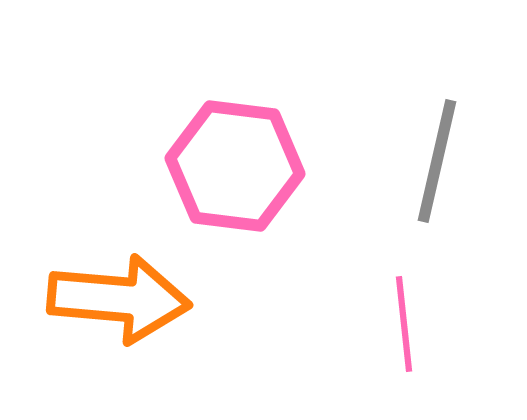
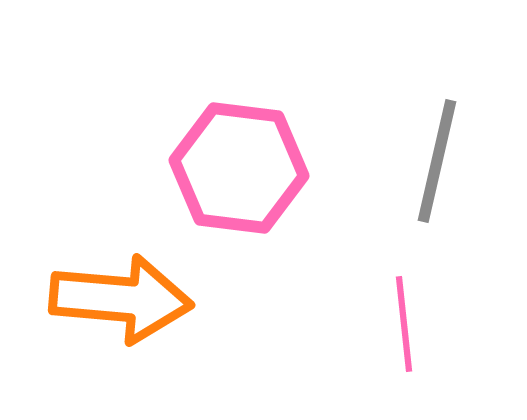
pink hexagon: moved 4 px right, 2 px down
orange arrow: moved 2 px right
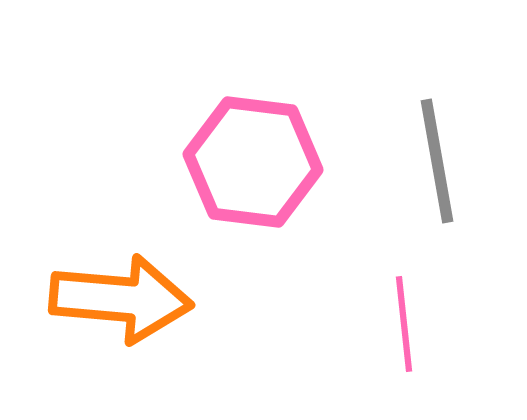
gray line: rotated 23 degrees counterclockwise
pink hexagon: moved 14 px right, 6 px up
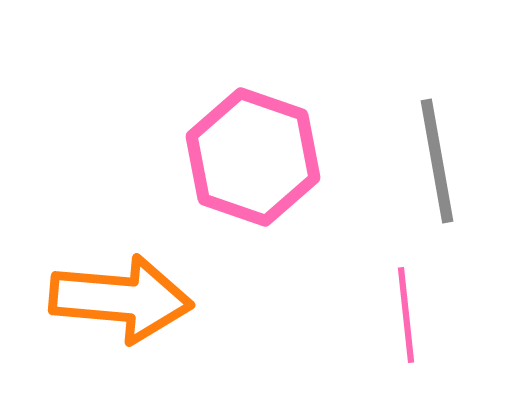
pink hexagon: moved 5 px up; rotated 12 degrees clockwise
pink line: moved 2 px right, 9 px up
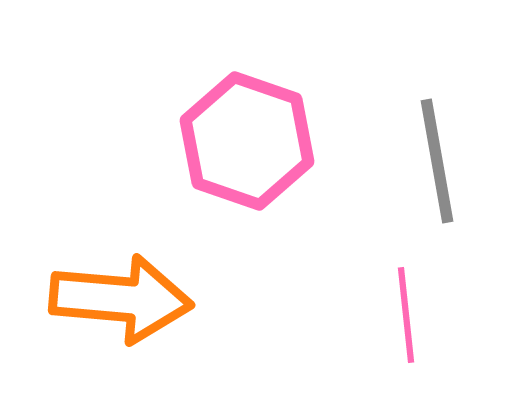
pink hexagon: moved 6 px left, 16 px up
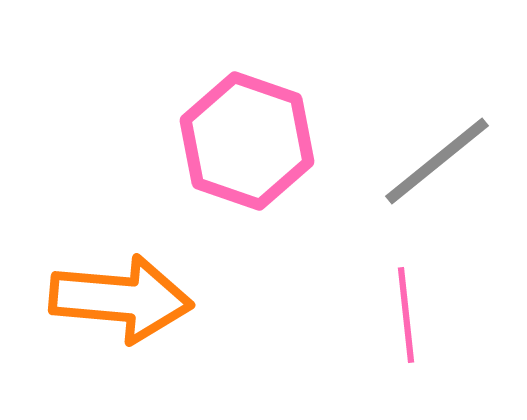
gray line: rotated 61 degrees clockwise
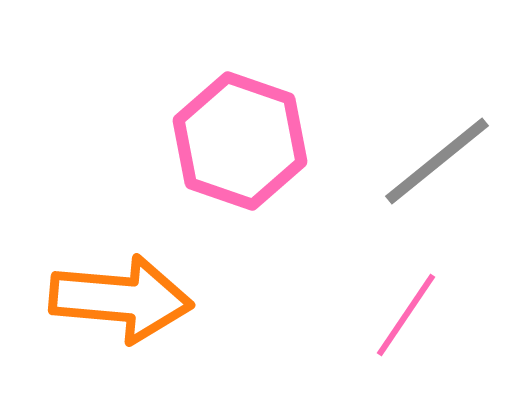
pink hexagon: moved 7 px left
pink line: rotated 40 degrees clockwise
